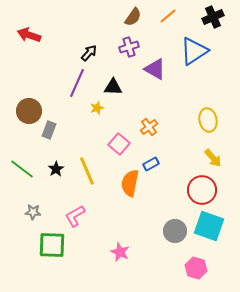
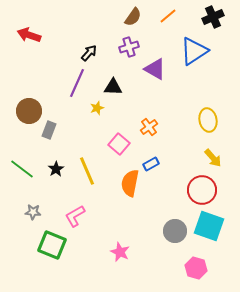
green square: rotated 20 degrees clockwise
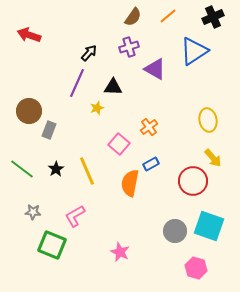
red circle: moved 9 px left, 9 px up
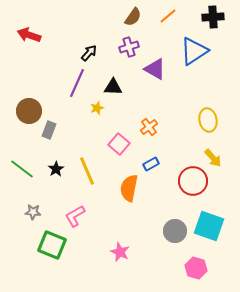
black cross: rotated 20 degrees clockwise
orange semicircle: moved 1 px left, 5 px down
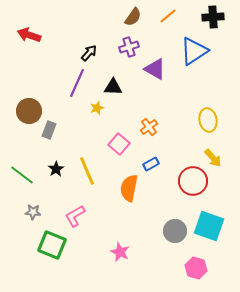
green line: moved 6 px down
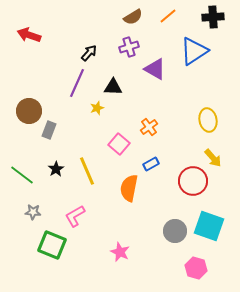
brown semicircle: rotated 24 degrees clockwise
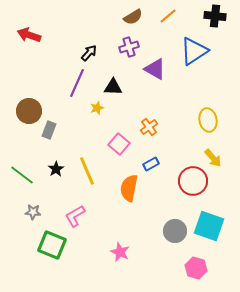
black cross: moved 2 px right, 1 px up; rotated 10 degrees clockwise
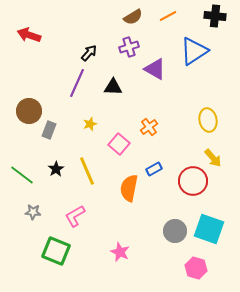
orange line: rotated 12 degrees clockwise
yellow star: moved 7 px left, 16 px down
blue rectangle: moved 3 px right, 5 px down
cyan square: moved 3 px down
green square: moved 4 px right, 6 px down
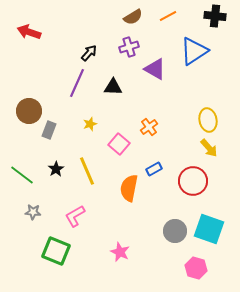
red arrow: moved 3 px up
yellow arrow: moved 4 px left, 10 px up
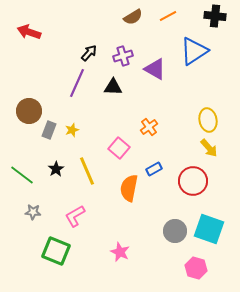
purple cross: moved 6 px left, 9 px down
yellow star: moved 18 px left, 6 px down
pink square: moved 4 px down
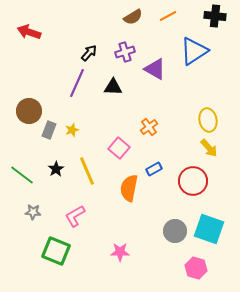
purple cross: moved 2 px right, 4 px up
pink star: rotated 24 degrees counterclockwise
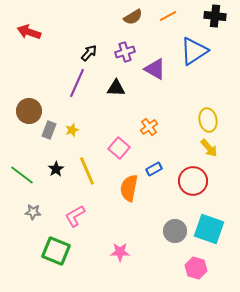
black triangle: moved 3 px right, 1 px down
